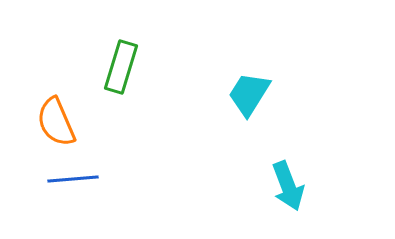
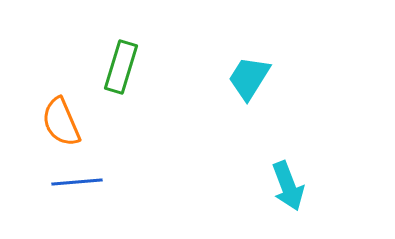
cyan trapezoid: moved 16 px up
orange semicircle: moved 5 px right
blue line: moved 4 px right, 3 px down
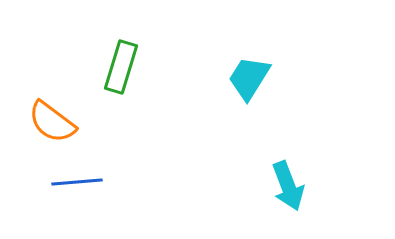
orange semicircle: moved 9 px left; rotated 30 degrees counterclockwise
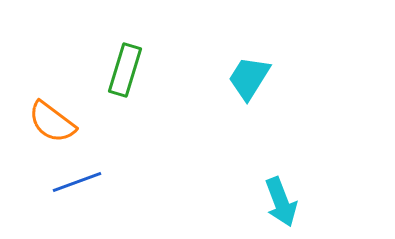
green rectangle: moved 4 px right, 3 px down
blue line: rotated 15 degrees counterclockwise
cyan arrow: moved 7 px left, 16 px down
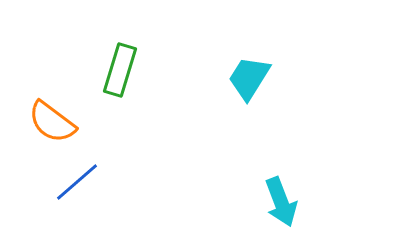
green rectangle: moved 5 px left
blue line: rotated 21 degrees counterclockwise
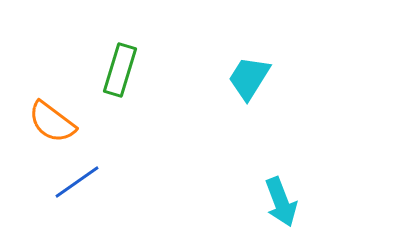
blue line: rotated 6 degrees clockwise
